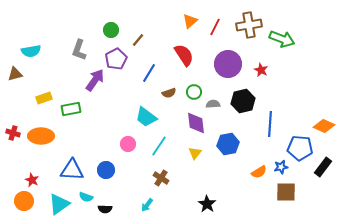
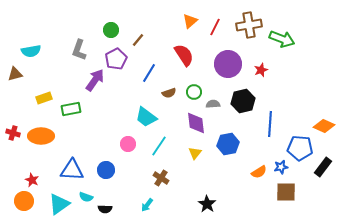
red star at (261, 70): rotated 24 degrees clockwise
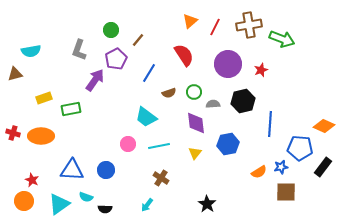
cyan line at (159, 146): rotated 45 degrees clockwise
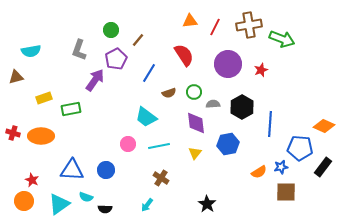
orange triangle at (190, 21): rotated 35 degrees clockwise
brown triangle at (15, 74): moved 1 px right, 3 px down
black hexagon at (243, 101): moved 1 px left, 6 px down; rotated 15 degrees counterclockwise
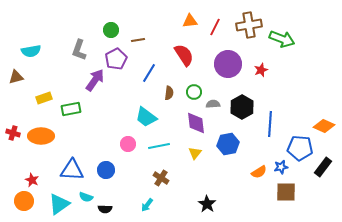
brown line at (138, 40): rotated 40 degrees clockwise
brown semicircle at (169, 93): rotated 64 degrees counterclockwise
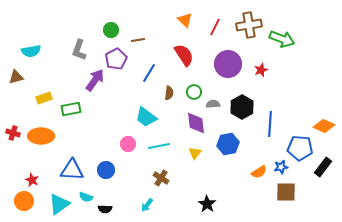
orange triangle at (190, 21): moved 5 px left, 1 px up; rotated 49 degrees clockwise
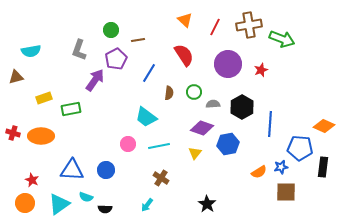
purple diamond at (196, 123): moved 6 px right, 5 px down; rotated 65 degrees counterclockwise
black rectangle at (323, 167): rotated 30 degrees counterclockwise
orange circle at (24, 201): moved 1 px right, 2 px down
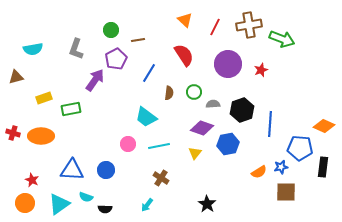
gray L-shape at (79, 50): moved 3 px left, 1 px up
cyan semicircle at (31, 51): moved 2 px right, 2 px up
black hexagon at (242, 107): moved 3 px down; rotated 10 degrees clockwise
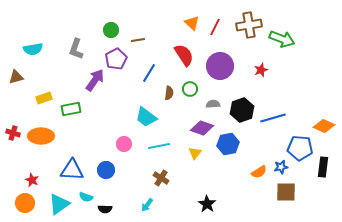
orange triangle at (185, 20): moved 7 px right, 3 px down
purple circle at (228, 64): moved 8 px left, 2 px down
green circle at (194, 92): moved 4 px left, 3 px up
blue line at (270, 124): moved 3 px right, 6 px up; rotated 70 degrees clockwise
pink circle at (128, 144): moved 4 px left
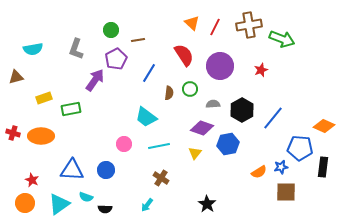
black hexagon at (242, 110): rotated 10 degrees counterclockwise
blue line at (273, 118): rotated 35 degrees counterclockwise
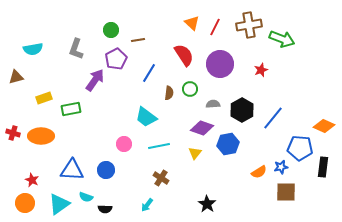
purple circle at (220, 66): moved 2 px up
